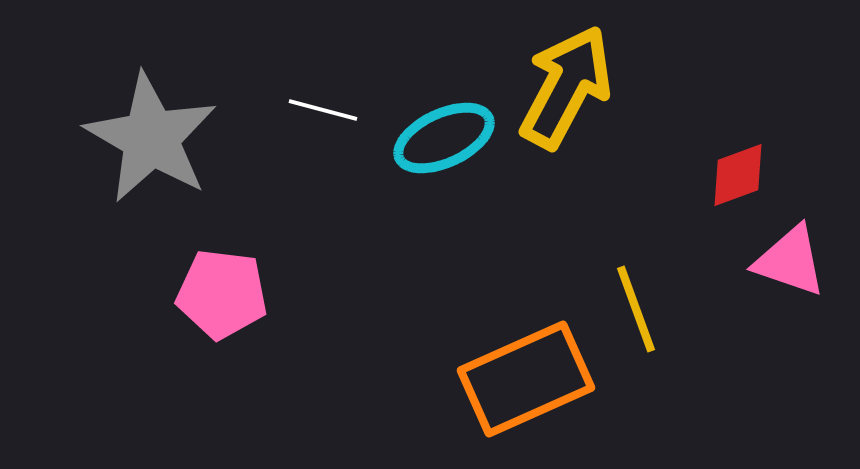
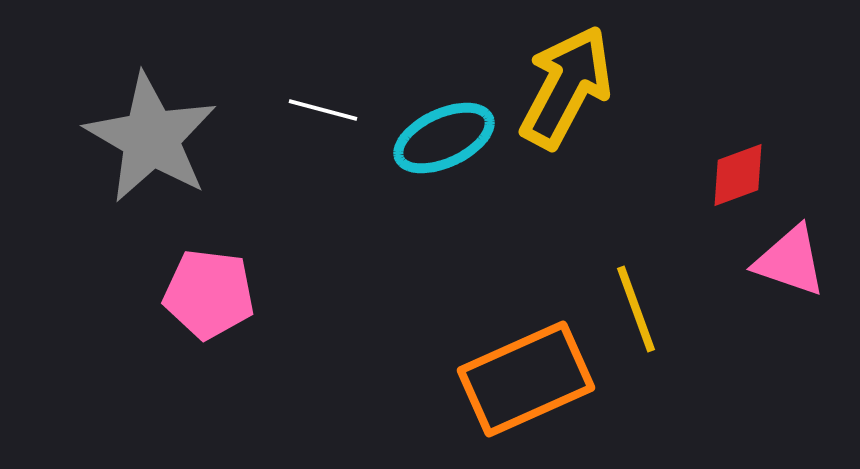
pink pentagon: moved 13 px left
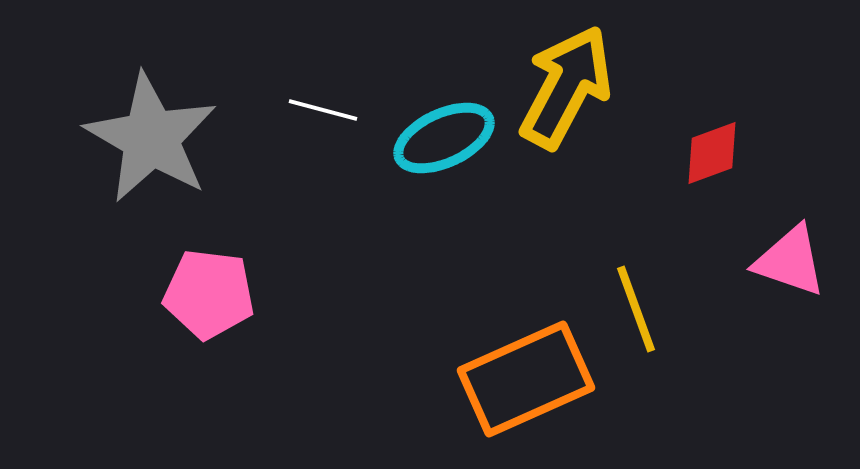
red diamond: moved 26 px left, 22 px up
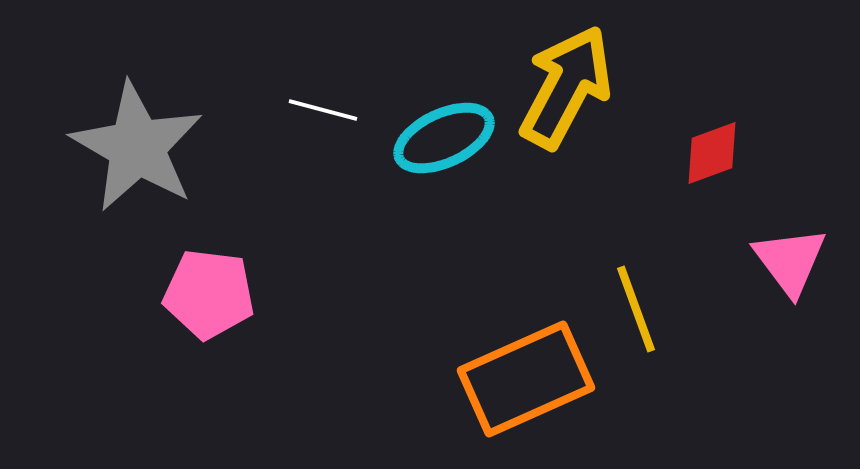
gray star: moved 14 px left, 9 px down
pink triangle: rotated 34 degrees clockwise
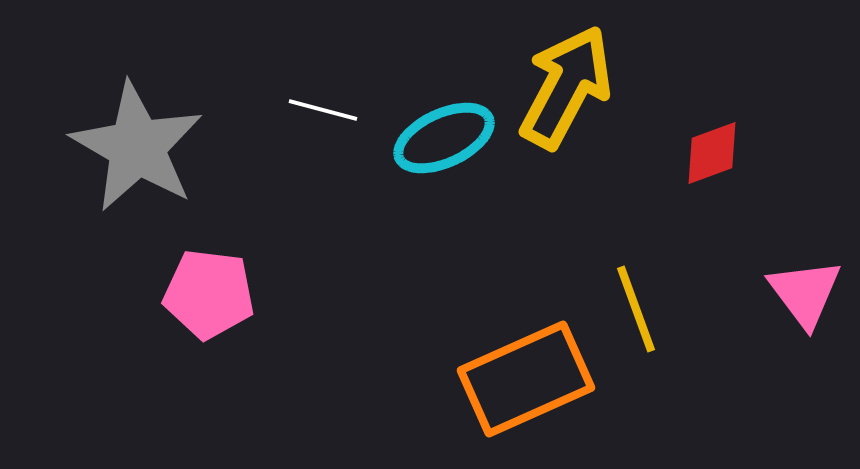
pink triangle: moved 15 px right, 32 px down
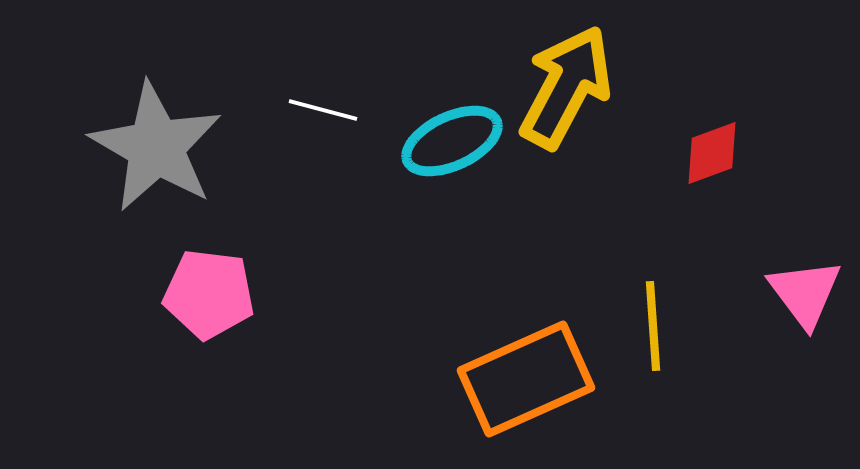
cyan ellipse: moved 8 px right, 3 px down
gray star: moved 19 px right
yellow line: moved 17 px right, 17 px down; rotated 16 degrees clockwise
